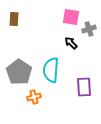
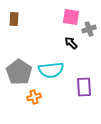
cyan semicircle: rotated 100 degrees counterclockwise
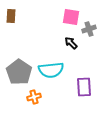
brown rectangle: moved 3 px left, 3 px up
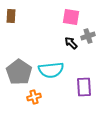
gray cross: moved 1 px left, 7 px down
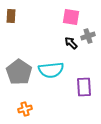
orange cross: moved 9 px left, 12 px down
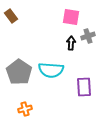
brown rectangle: rotated 40 degrees counterclockwise
black arrow: rotated 48 degrees clockwise
cyan semicircle: rotated 10 degrees clockwise
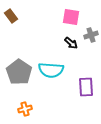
gray cross: moved 3 px right, 1 px up
black arrow: rotated 128 degrees clockwise
purple rectangle: moved 2 px right
